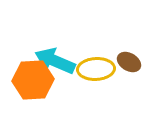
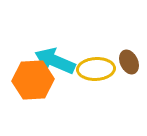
brown ellipse: rotated 35 degrees clockwise
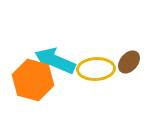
brown ellipse: rotated 65 degrees clockwise
orange hexagon: rotated 18 degrees clockwise
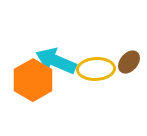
cyan arrow: moved 1 px right
orange hexagon: rotated 15 degrees clockwise
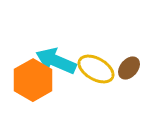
brown ellipse: moved 6 px down
yellow ellipse: rotated 33 degrees clockwise
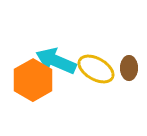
brown ellipse: rotated 40 degrees counterclockwise
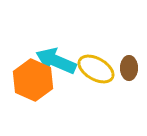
orange hexagon: rotated 6 degrees counterclockwise
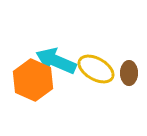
brown ellipse: moved 5 px down
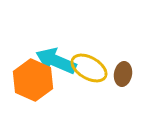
yellow ellipse: moved 7 px left, 1 px up
brown ellipse: moved 6 px left, 1 px down; rotated 10 degrees clockwise
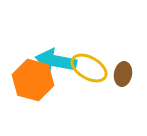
cyan arrow: rotated 12 degrees counterclockwise
orange hexagon: rotated 9 degrees counterclockwise
